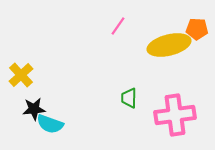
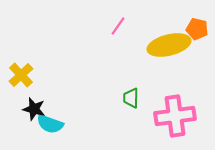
orange pentagon: rotated 10 degrees clockwise
green trapezoid: moved 2 px right
black star: rotated 20 degrees clockwise
pink cross: moved 1 px down
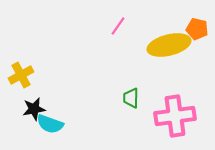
yellow cross: rotated 15 degrees clockwise
black star: rotated 25 degrees counterclockwise
